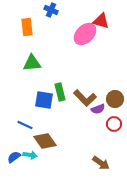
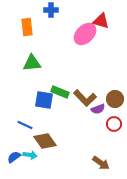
blue cross: rotated 24 degrees counterclockwise
green rectangle: rotated 54 degrees counterclockwise
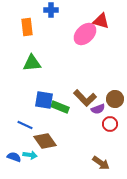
green rectangle: moved 15 px down
red circle: moved 4 px left
blue semicircle: rotated 56 degrees clockwise
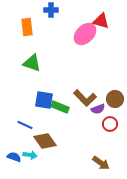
green triangle: rotated 24 degrees clockwise
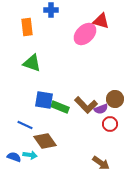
brown L-shape: moved 1 px right, 7 px down
purple semicircle: moved 3 px right
